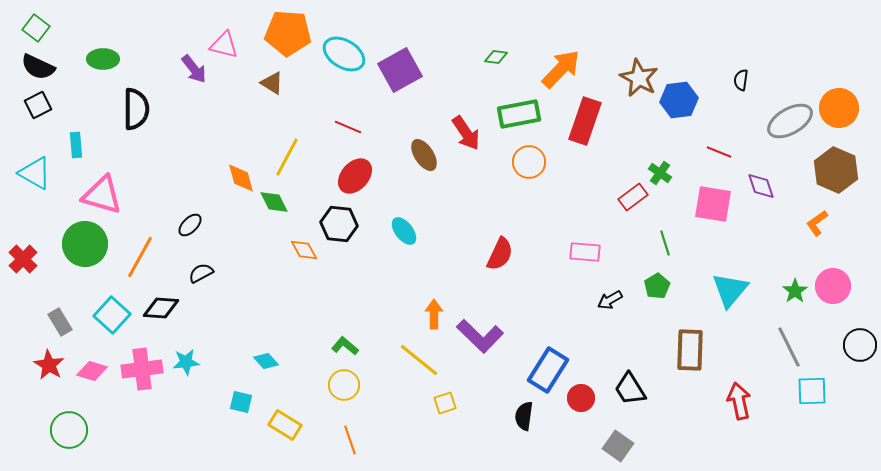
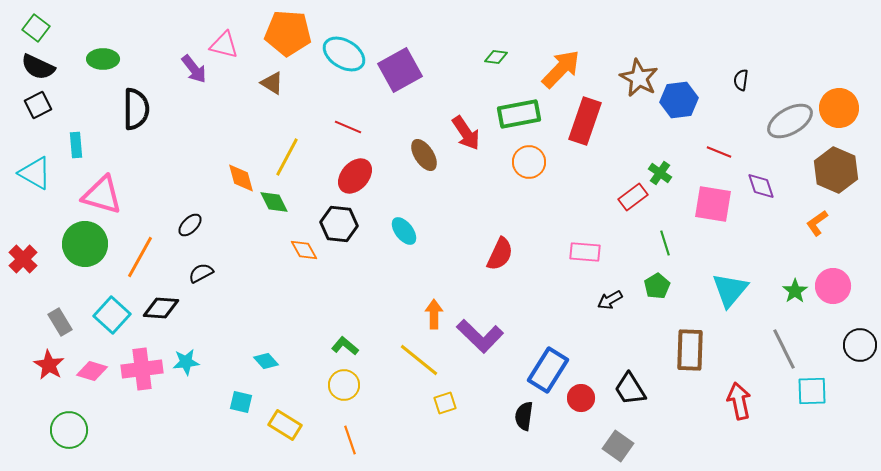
gray line at (789, 347): moved 5 px left, 2 px down
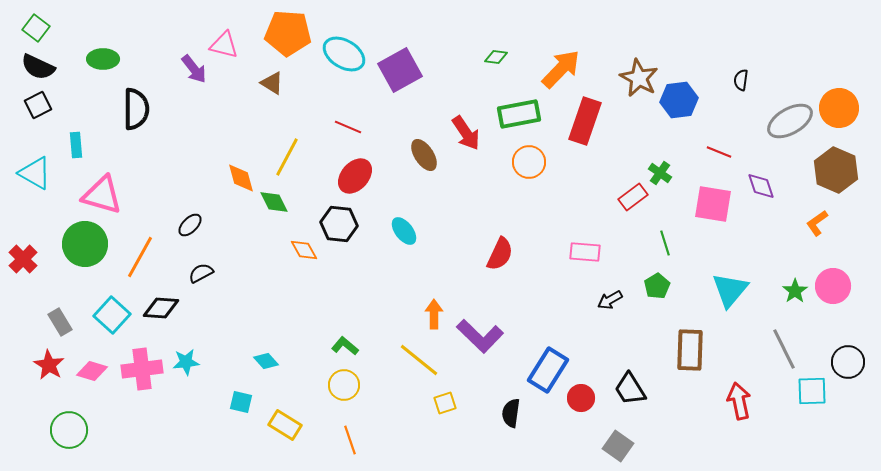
black circle at (860, 345): moved 12 px left, 17 px down
black semicircle at (524, 416): moved 13 px left, 3 px up
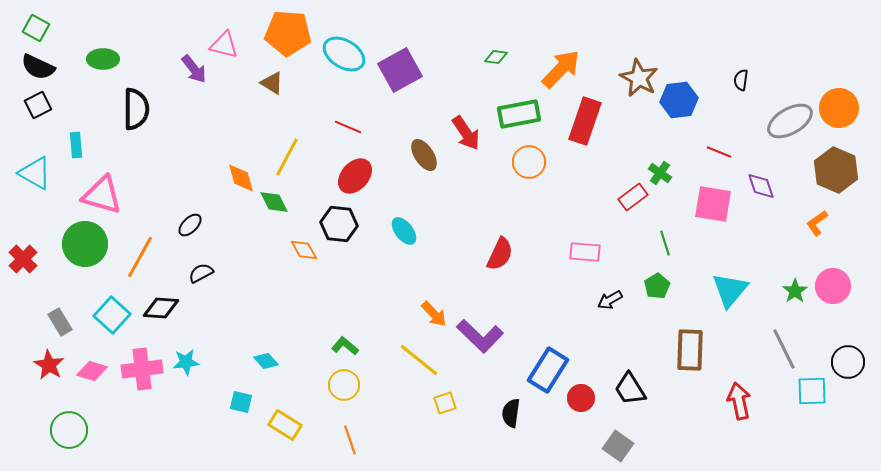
green square at (36, 28): rotated 8 degrees counterclockwise
orange arrow at (434, 314): rotated 136 degrees clockwise
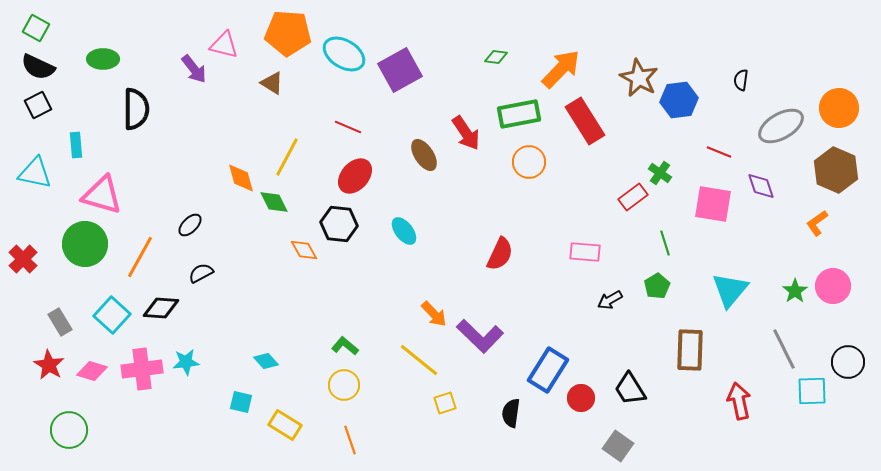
red rectangle at (585, 121): rotated 51 degrees counterclockwise
gray ellipse at (790, 121): moved 9 px left, 5 px down
cyan triangle at (35, 173): rotated 18 degrees counterclockwise
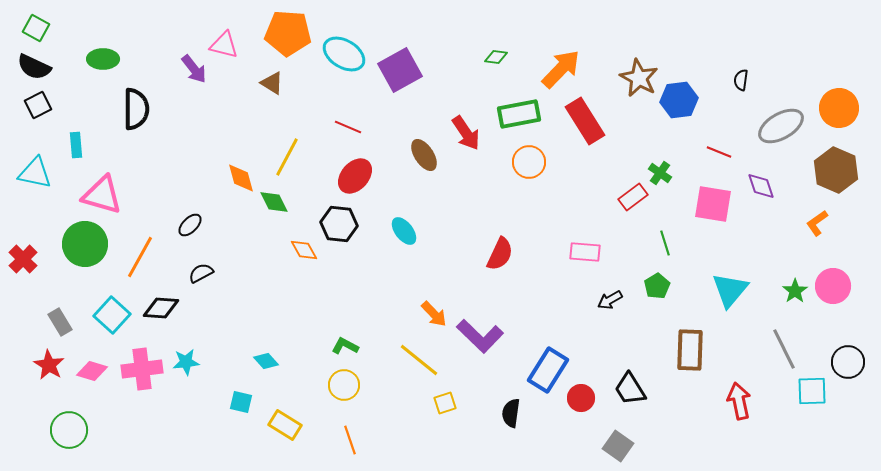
black semicircle at (38, 67): moved 4 px left
green L-shape at (345, 346): rotated 12 degrees counterclockwise
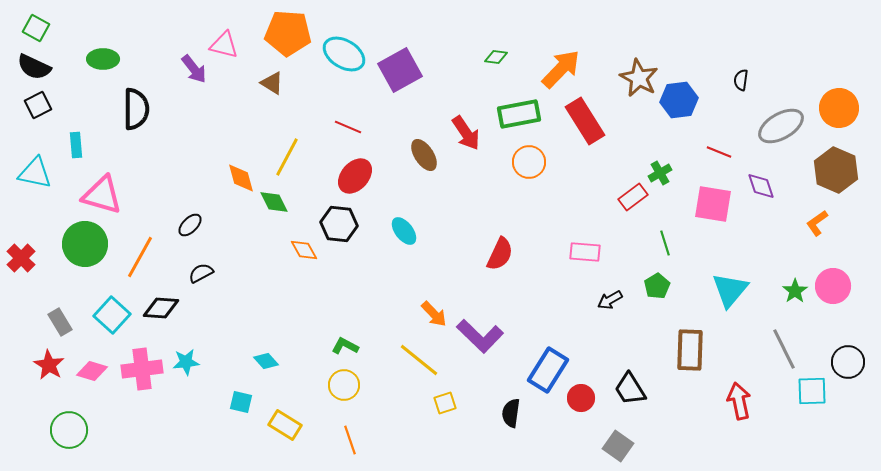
green cross at (660, 173): rotated 25 degrees clockwise
red cross at (23, 259): moved 2 px left, 1 px up
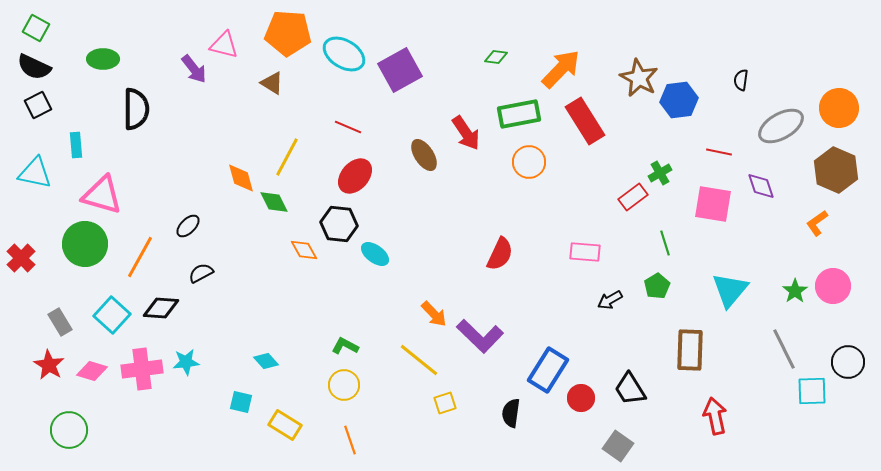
red line at (719, 152): rotated 10 degrees counterclockwise
black ellipse at (190, 225): moved 2 px left, 1 px down
cyan ellipse at (404, 231): moved 29 px left, 23 px down; rotated 16 degrees counterclockwise
red arrow at (739, 401): moved 24 px left, 15 px down
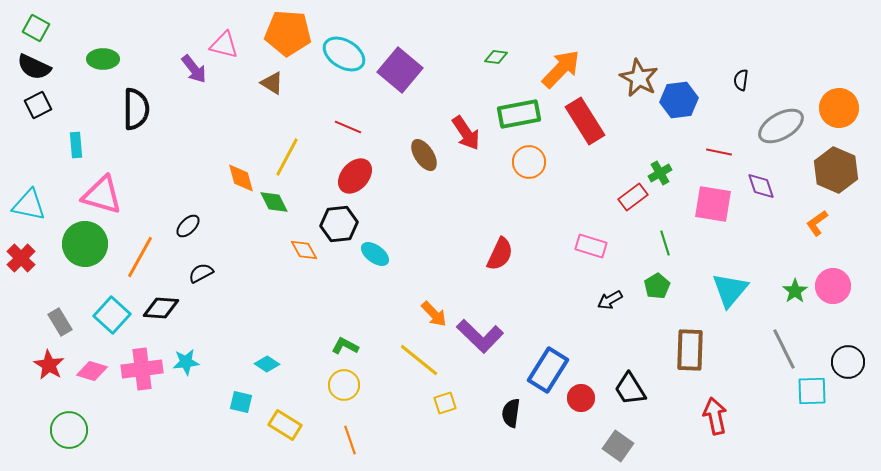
purple square at (400, 70): rotated 21 degrees counterclockwise
cyan triangle at (35, 173): moved 6 px left, 32 px down
black hexagon at (339, 224): rotated 12 degrees counterclockwise
pink rectangle at (585, 252): moved 6 px right, 6 px up; rotated 12 degrees clockwise
cyan diamond at (266, 361): moved 1 px right, 3 px down; rotated 15 degrees counterclockwise
